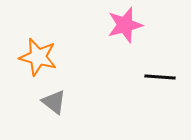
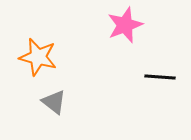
pink star: rotated 6 degrees counterclockwise
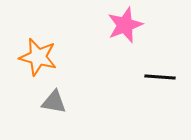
gray triangle: rotated 28 degrees counterclockwise
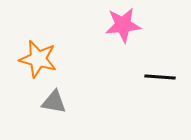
pink star: moved 2 px left; rotated 15 degrees clockwise
orange star: moved 2 px down
